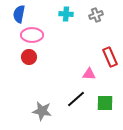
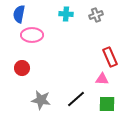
red circle: moved 7 px left, 11 px down
pink triangle: moved 13 px right, 5 px down
green square: moved 2 px right, 1 px down
gray star: moved 1 px left, 11 px up
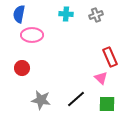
pink triangle: moved 1 px left, 1 px up; rotated 40 degrees clockwise
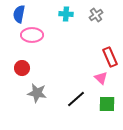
gray cross: rotated 16 degrees counterclockwise
gray star: moved 4 px left, 7 px up
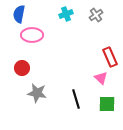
cyan cross: rotated 24 degrees counterclockwise
black line: rotated 66 degrees counterclockwise
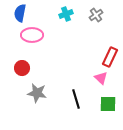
blue semicircle: moved 1 px right, 1 px up
red rectangle: rotated 48 degrees clockwise
green square: moved 1 px right
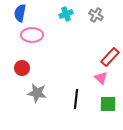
gray cross: rotated 24 degrees counterclockwise
red rectangle: rotated 18 degrees clockwise
black line: rotated 24 degrees clockwise
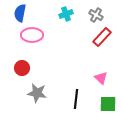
red rectangle: moved 8 px left, 20 px up
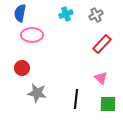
gray cross: rotated 32 degrees clockwise
red rectangle: moved 7 px down
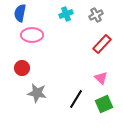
black line: rotated 24 degrees clockwise
green square: moved 4 px left; rotated 24 degrees counterclockwise
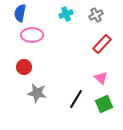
red circle: moved 2 px right, 1 px up
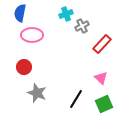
gray cross: moved 14 px left, 11 px down
gray star: rotated 12 degrees clockwise
